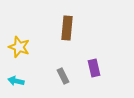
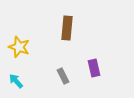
cyan arrow: rotated 35 degrees clockwise
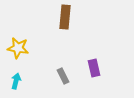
brown rectangle: moved 2 px left, 11 px up
yellow star: moved 1 px left, 1 px down; rotated 10 degrees counterclockwise
cyan arrow: rotated 56 degrees clockwise
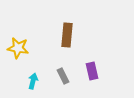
brown rectangle: moved 2 px right, 18 px down
purple rectangle: moved 2 px left, 3 px down
cyan arrow: moved 17 px right
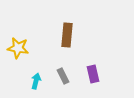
purple rectangle: moved 1 px right, 3 px down
cyan arrow: moved 3 px right
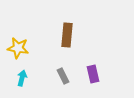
cyan arrow: moved 14 px left, 3 px up
